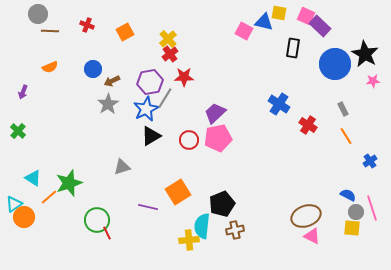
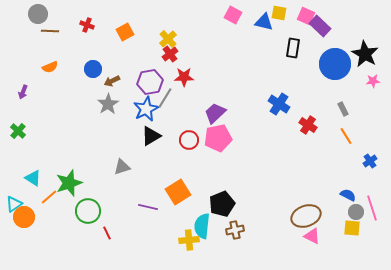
pink square at (244, 31): moved 11 px left, 16 px up
green circle at (97, 220): moved 9 px left, 9 px up
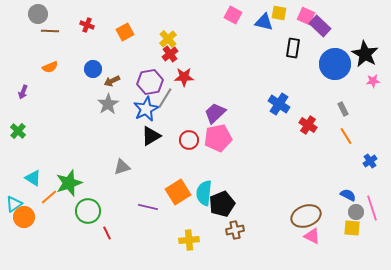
cyan semicircle at (202, 226): moved 2 px right, 33 px up
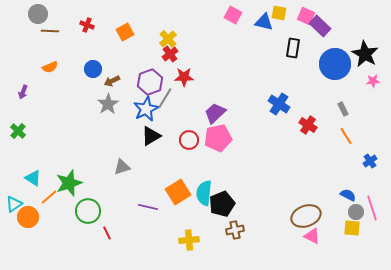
purple hexagon at (150, 82): rotated 10 degrees counterclockwise
orange circle at (24, 217): moved 4 px right
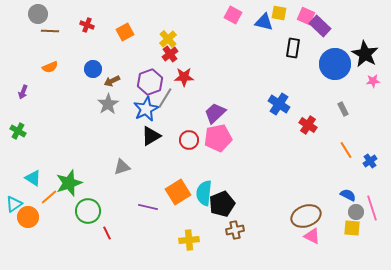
green cross at (18, 131): rotated 14 degrees counterclockwise
orange line at (346, 136): moved 14 px down
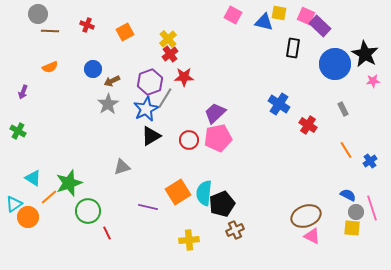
brown cross at (235, 230): rotated 12 degrees counterclockwise
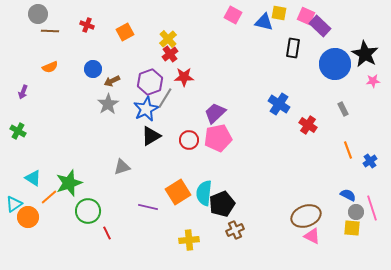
orange line at (346, 150): moved 2 px right; rotated 12 degrees clockwise
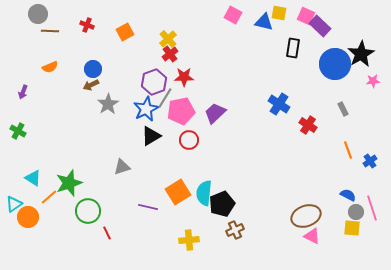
black star at (365, 54): moved 4 px left; rotated 12 degrees clockwise
brown arrow at (112, 81): moved 21 px left, 4 px down
purple hexagon at (150, 82): moved 4 px right
pink pentagon at (218, 138): moved 37 px left, 27 px up
